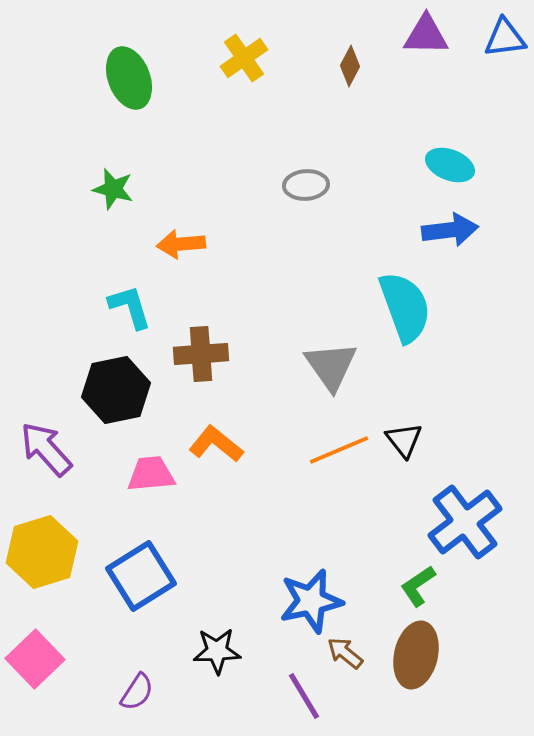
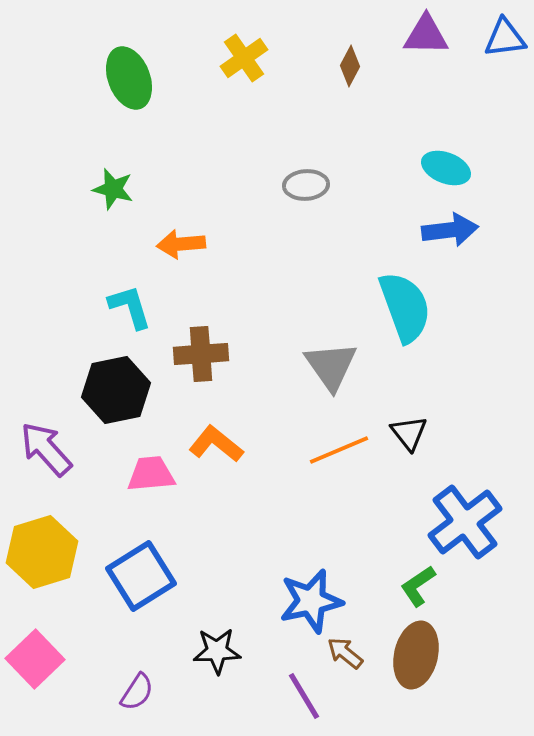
cyan ellipse: moved 4 px left, 3 px down
black triangle: moved 5 px right, 7 px up
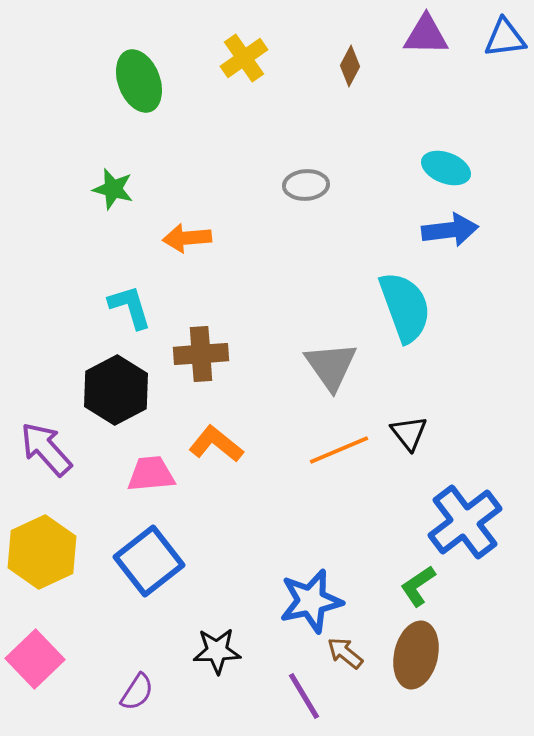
green ellipse: moved 10 px right, 3 px down
orange arrow: moved 6 px right, 6 px up
black hexagon: rotated 16 degrees counterclockwise
yellow hexagon: rotated 8 degrees counterclockwise
blue square: moved 8 px right, 15 px up; rotated 6 degrees counterclockwise
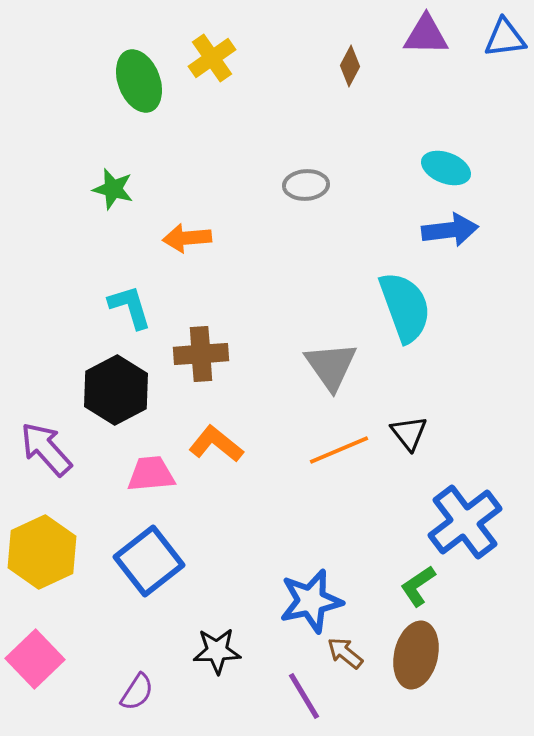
yellow cross: moved 32 px left
